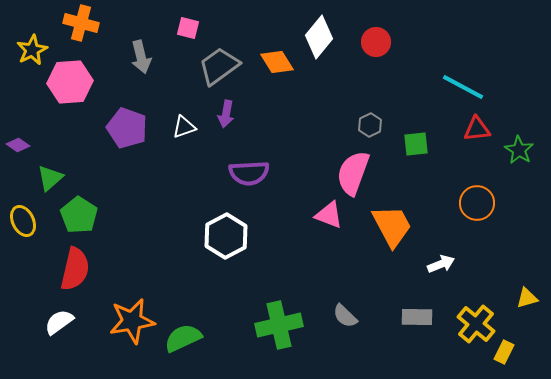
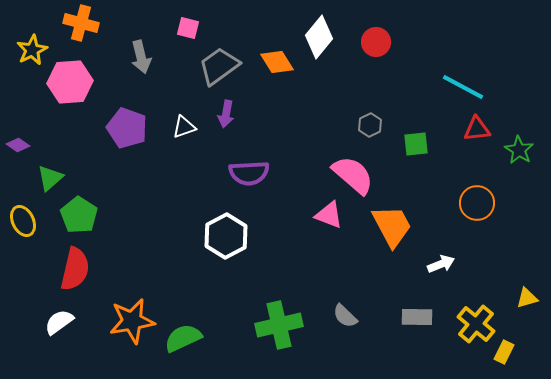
pink semicircle: moved 2 px down; rotated 111 degrees clockwise
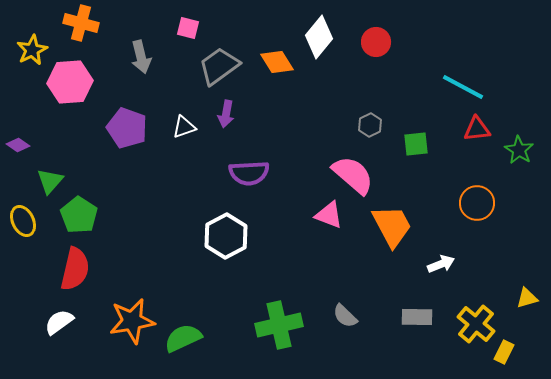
green triangle: moved 3 px down; rotated 8 degrees counterclockwise
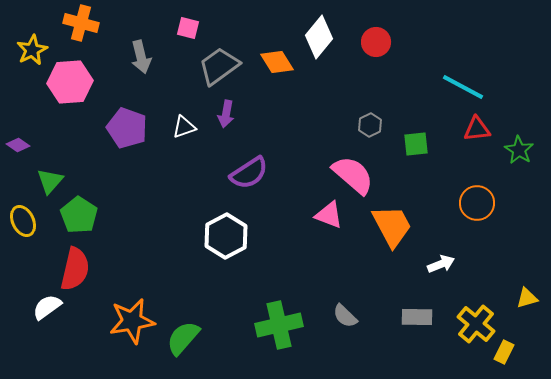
purple semicircle: rotated 30 degrees counterclockwise
white semicircle: moved 12 px left, 15 px up
green semicircle: rotated 24 degrees counterclockwise
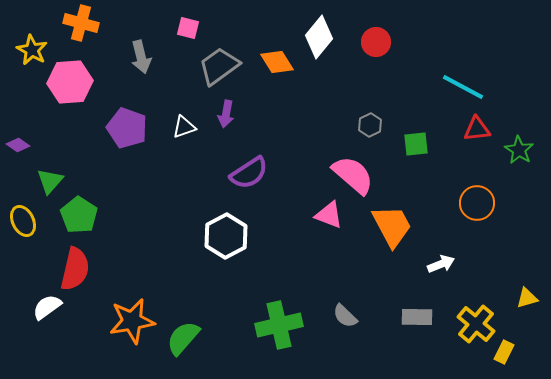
yellow star: rotated 16 degrees counterclockwise
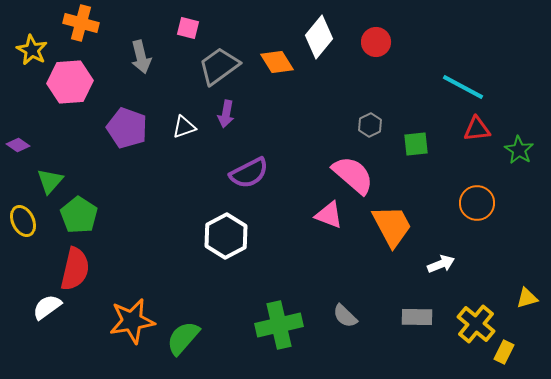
purple semicircle: rotated 6 degrees clockwise
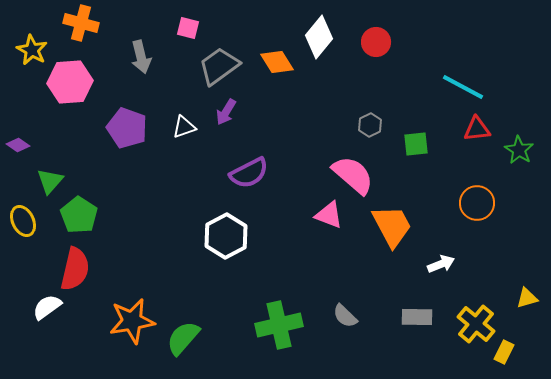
purple arrow: moved 2 px up; rotated 20 degrees clockwise
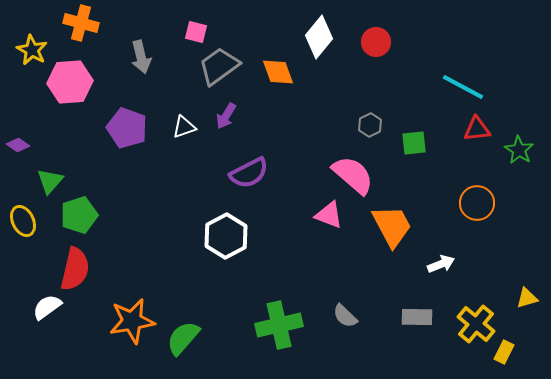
pink square: moved 8 px right, 4 px down
orange diamond: moved 1 px right, 10 px down; rotated 12 degrees clockwise
purple arrow: moved 4 px down
green square: moved 2 px left, 1 px up
green pentagon: rotated 21 degrees clockwise
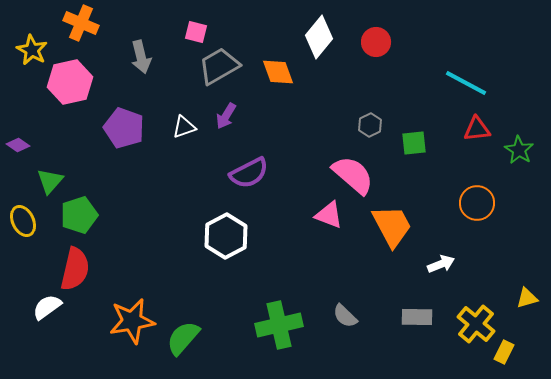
orange cross: rotated 8 degrees clockwise
gray trapezoid: rotated 6 degrees clockwise
pink hexagon: rotated 9 degrees counterclockwise
cyan line: moved 3 px right, 4 px up
purple pentagon: moved 3 px left
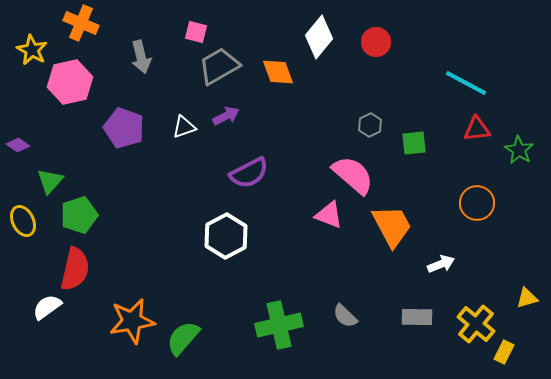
purple arrow: rotated 148 degrees counterclockwise
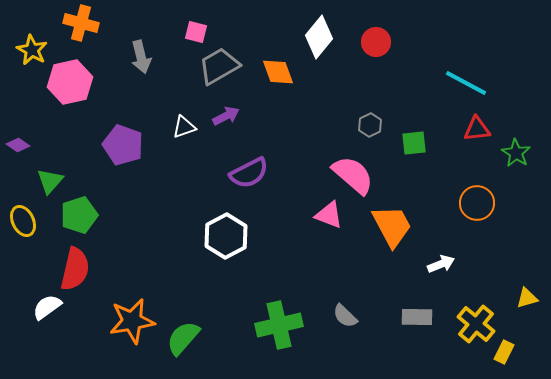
orange cross: rotated 8 degrees counterclockwise
purple pentagon: moved 1 px left, 17 px down
green star: moved 3 px left, 3 px down
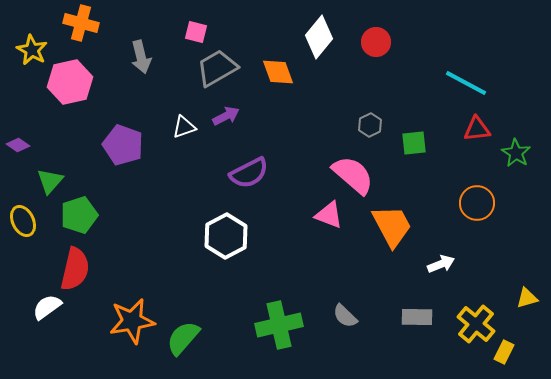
gray trapezoid: moved 2 px left, 2 px down
